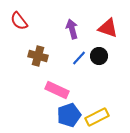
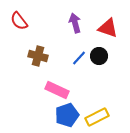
purple arrow: moved 3 px right, 6 px up
blue pentagon: moved 2 px left
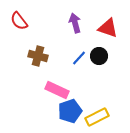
blue pentagon: moved 3 px right, 4 px up
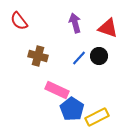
blue pentagon: moved 2 px right, 2 px up; rotated 20 degrees counterclockwise
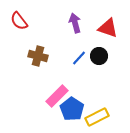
pink rectangle: moved 6 px down; rotated 70 degrees counterclockwise
